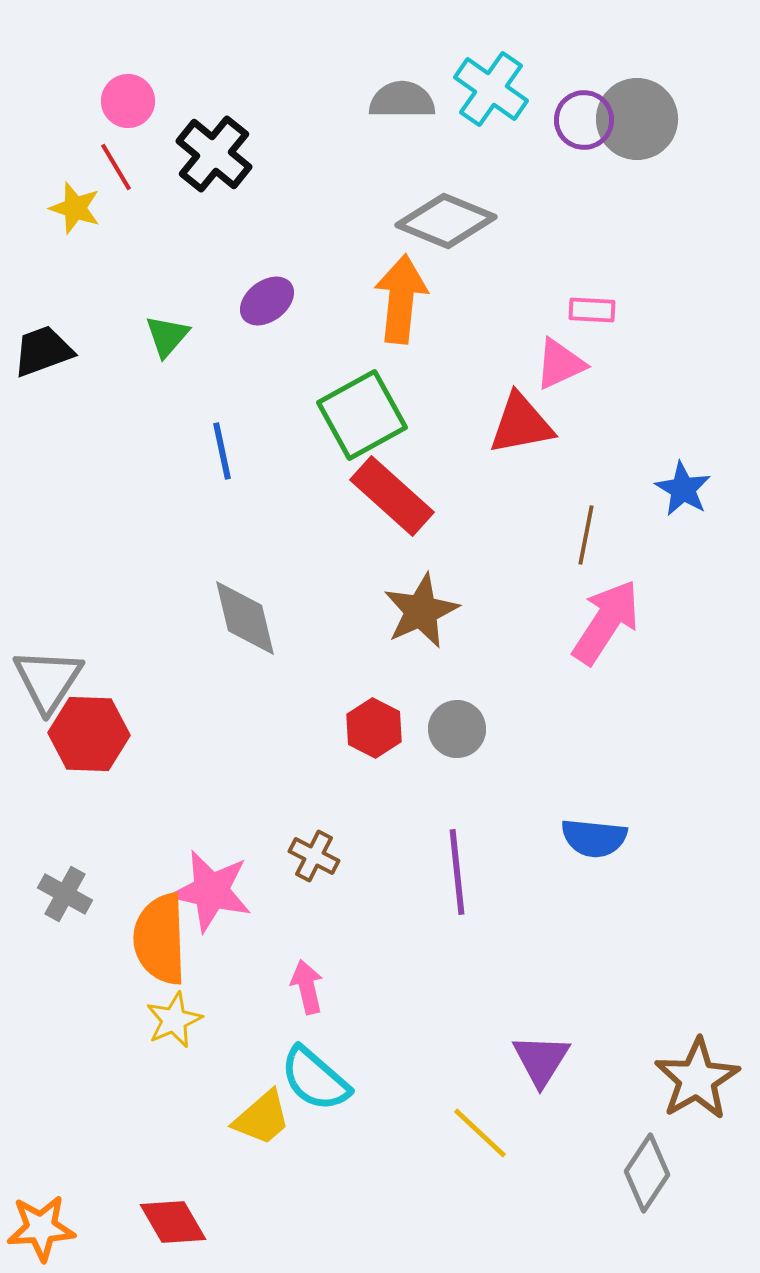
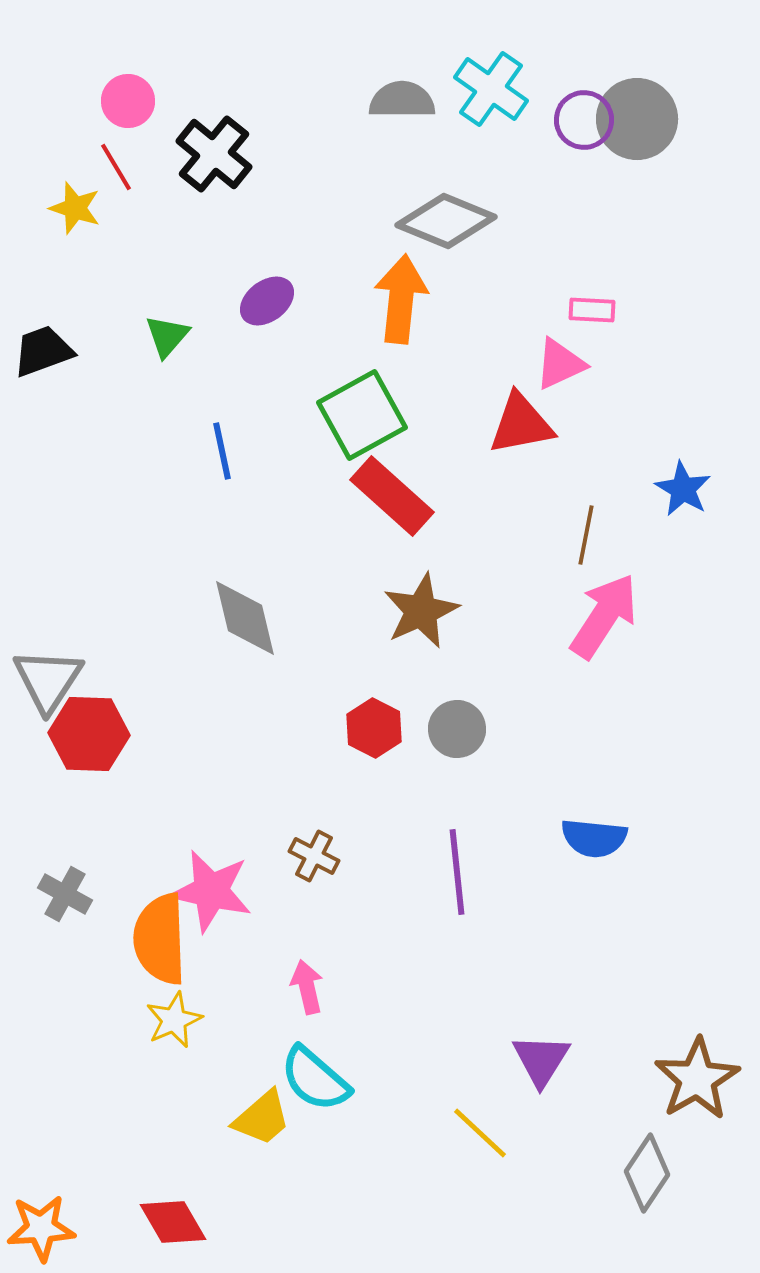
pink arrow at (606, 622): moved 2 px left, 6 px up
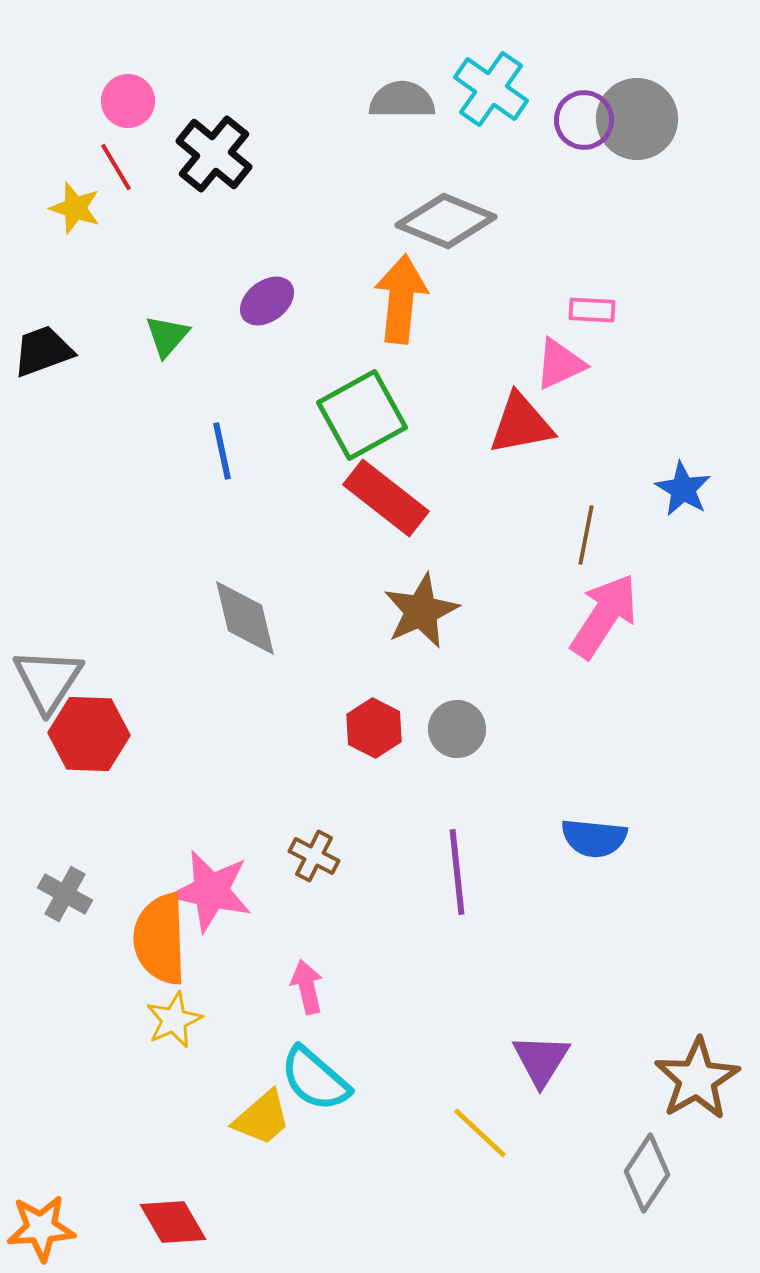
red rectangle at (392, 496): moved 6 px left, 2 px down; rotated 4 degrees counterclockwise
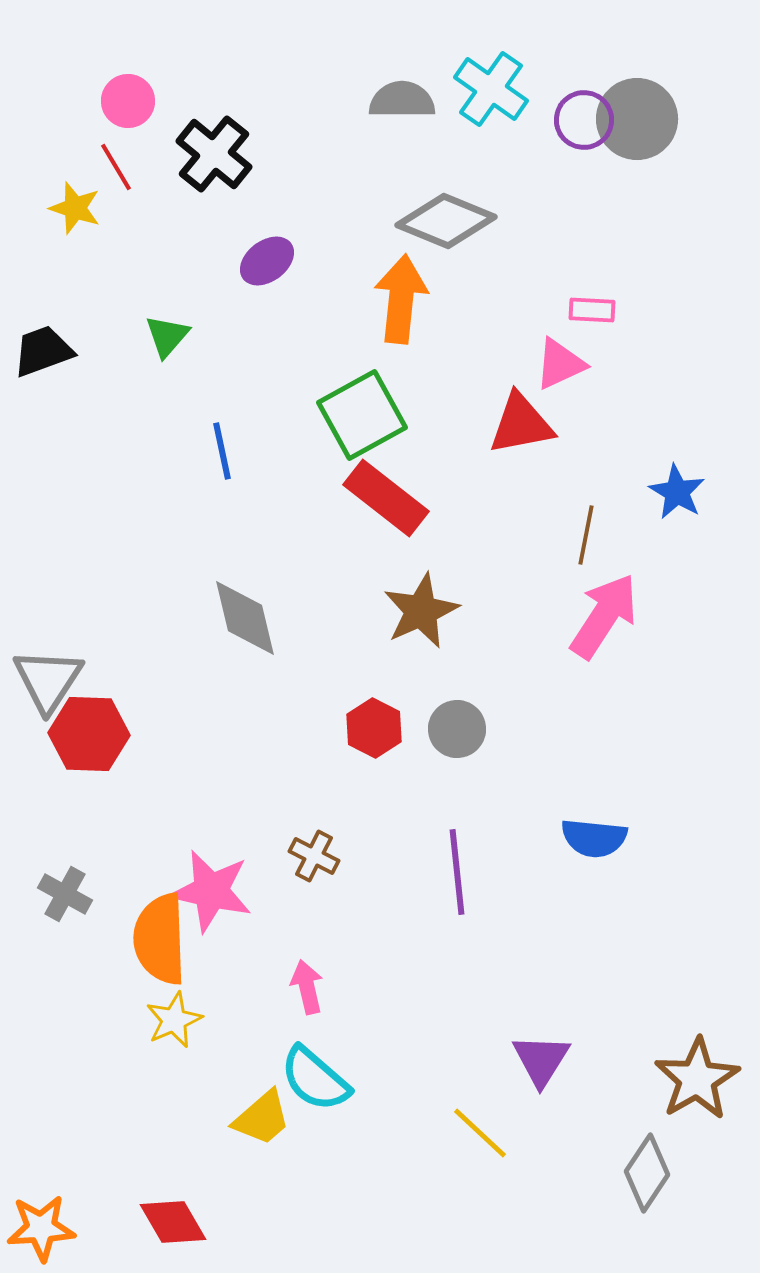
purple ellipse at (267, 301): moved 40 px up
blue star at (683, 489): moved 6 px left, 3 px down
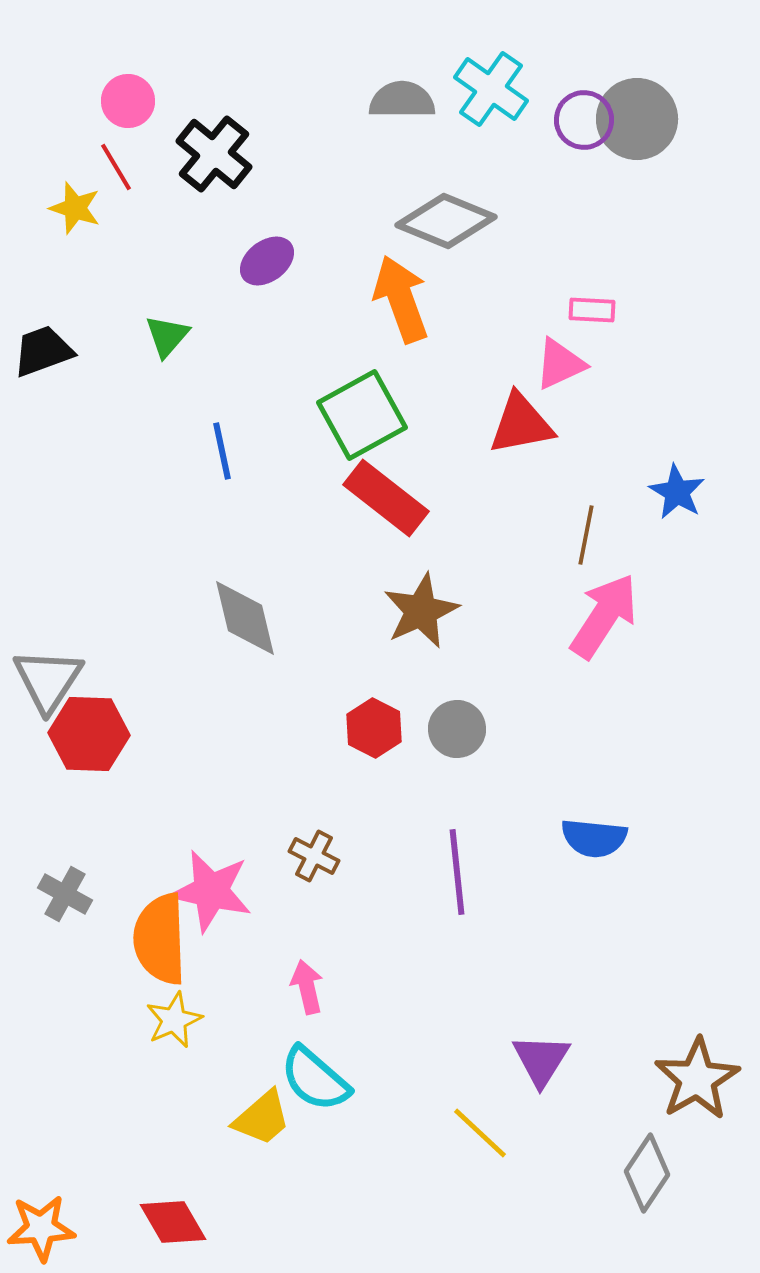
orange arrow at (401, 299): rotated 26 degrees counterclockwise
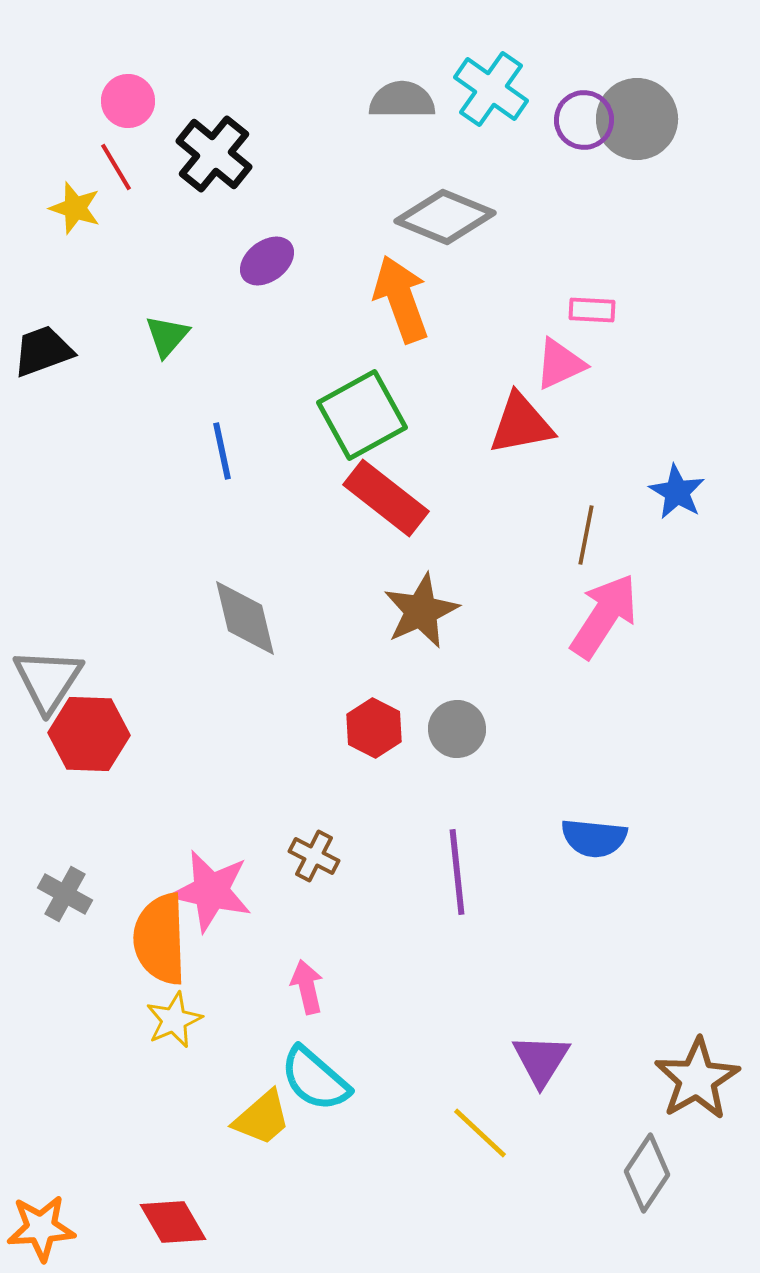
gray diamond at (446, 221): moved 1 px left, 4 px up
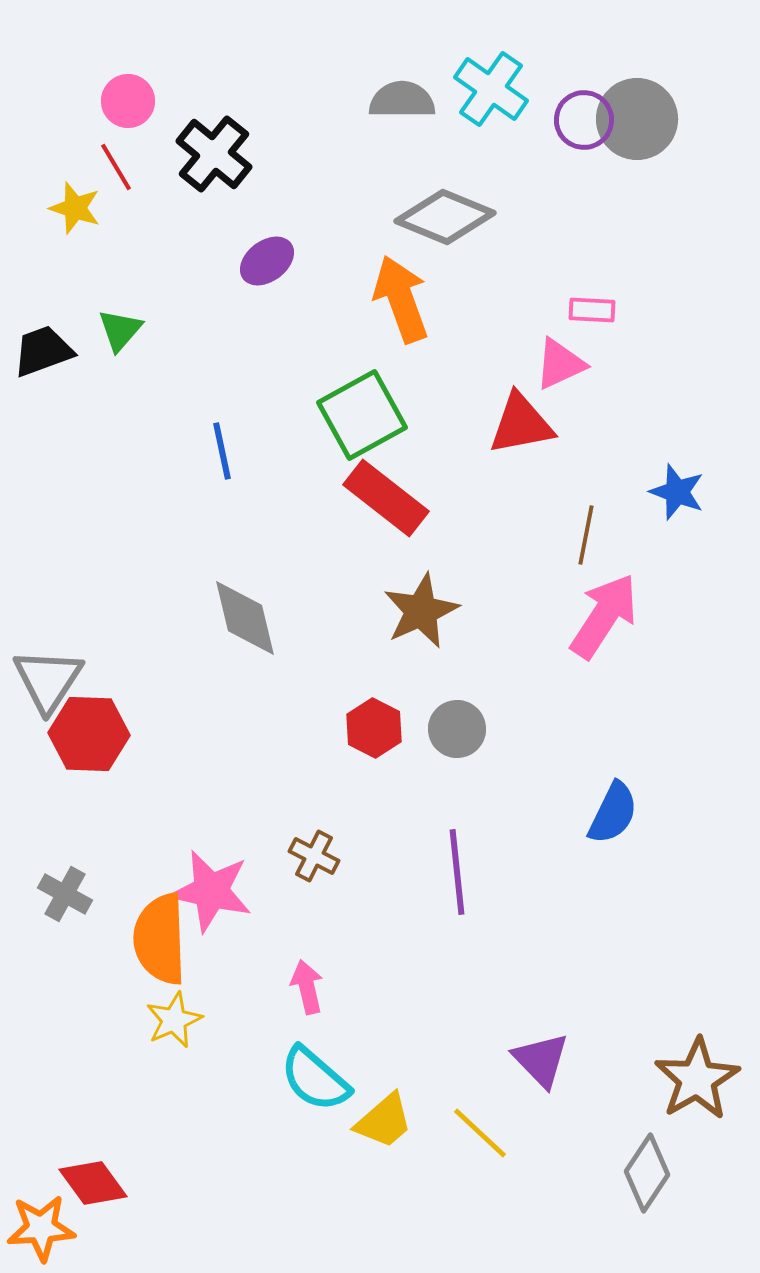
green triangle at (167, 336): moved 47 px left, 6 px up
blue star at (677, 492): rotated 10 degrees counterclockwise
blue semicircle at (594, 838): moved 19 px right, 25 px up; rotated 70 degrees counterclockwise
purple triangle at (541, 1060): rotated 16 degrees counterclockwise
yellow trapezoid at (262, 1118): moved 122 px right, 3 px down
red diamond at (173, 1222): moved 80 px left, 39 px up; rotated 6 degrees counterclockwise
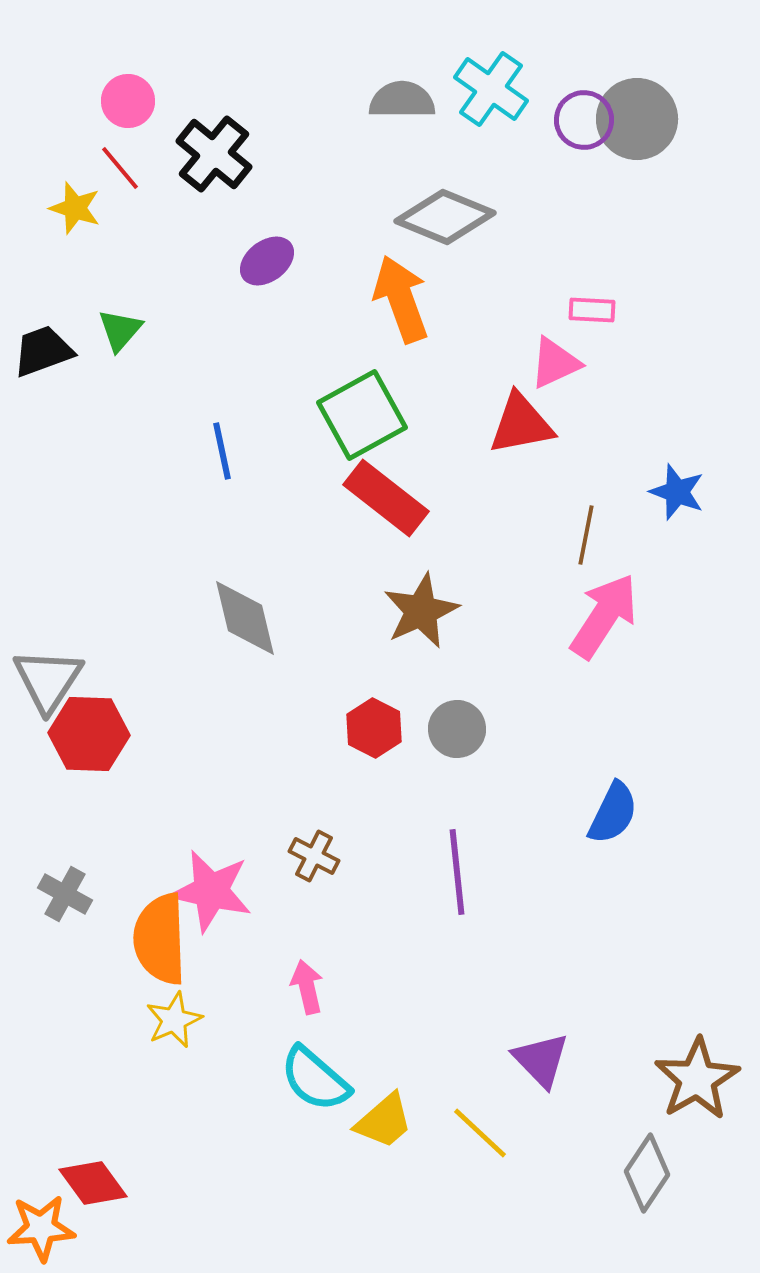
red line at (116, 167): moved 4 px right, 1 px down; rotated 9 degrees counterclockwise
pink triangle at (560, 364): moved 5 px left, 1 px up
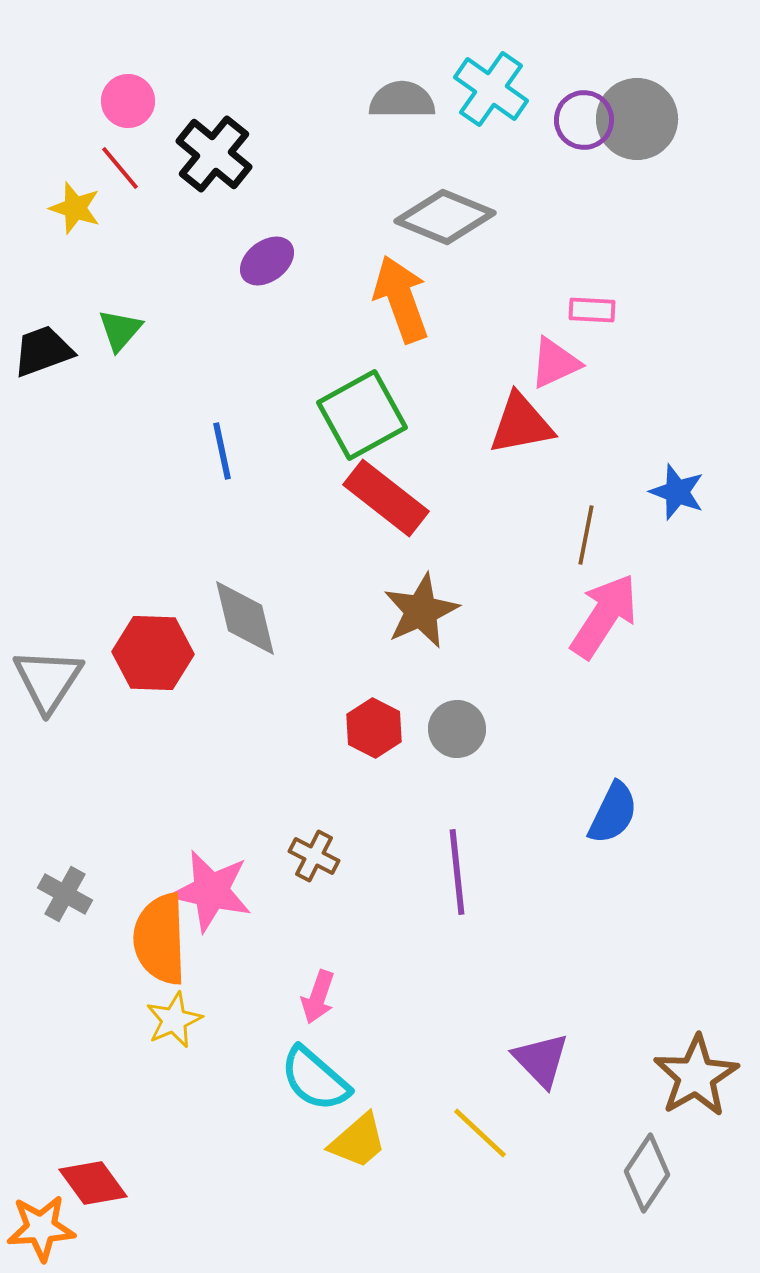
red hexagon at (89, 734): moved 64 px right, 81 px up
pink arrow at (307, 987): moved 11 px right, 10 px down; rotated 148 degrees counterclockwise
brown star at (697, 1079): moved 1 px left, 3 px up
yellow trapezoid at (384, 1121): moved 26 px left, 20 px down
